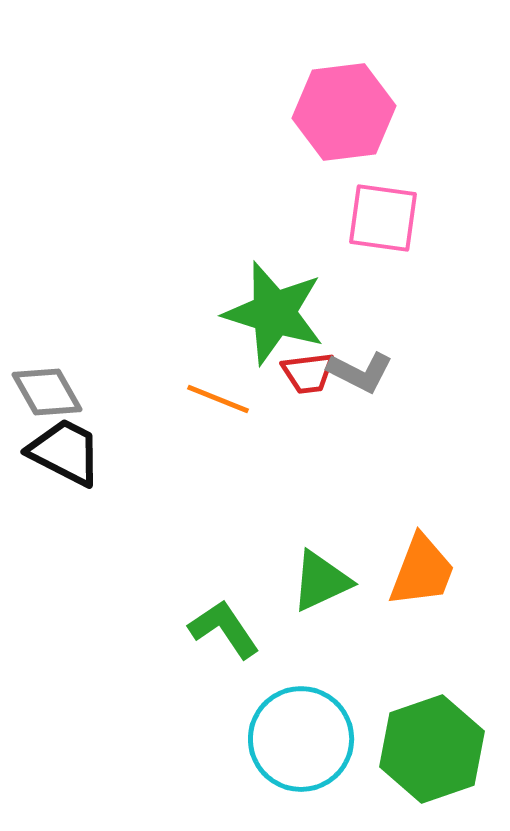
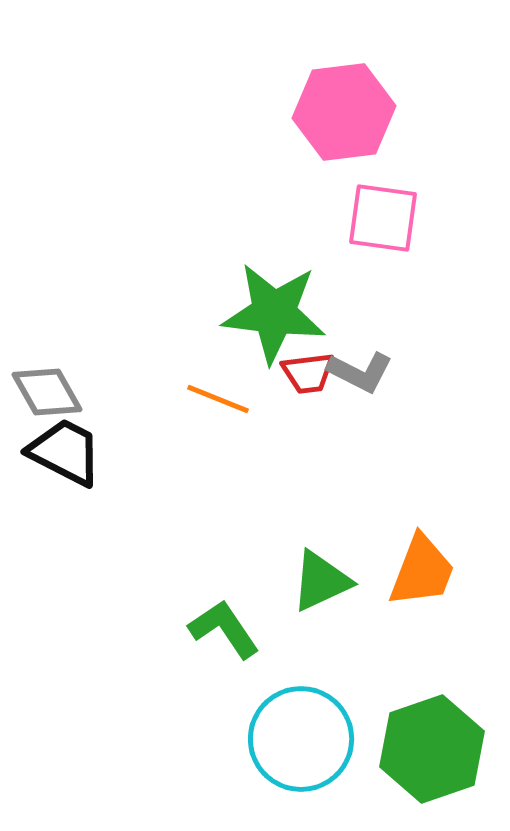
green star: rotated 10 degrees counterclockwise
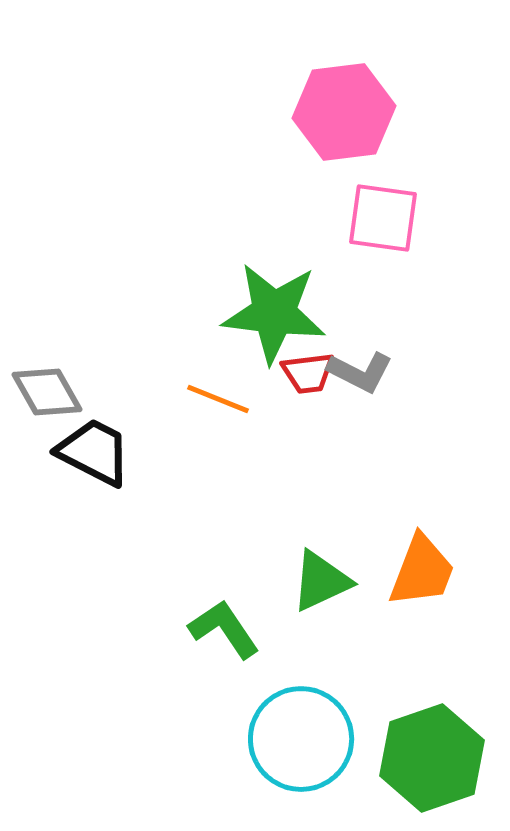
black trapezoid: moved 29 px right
green hexagon: moved 9 px down
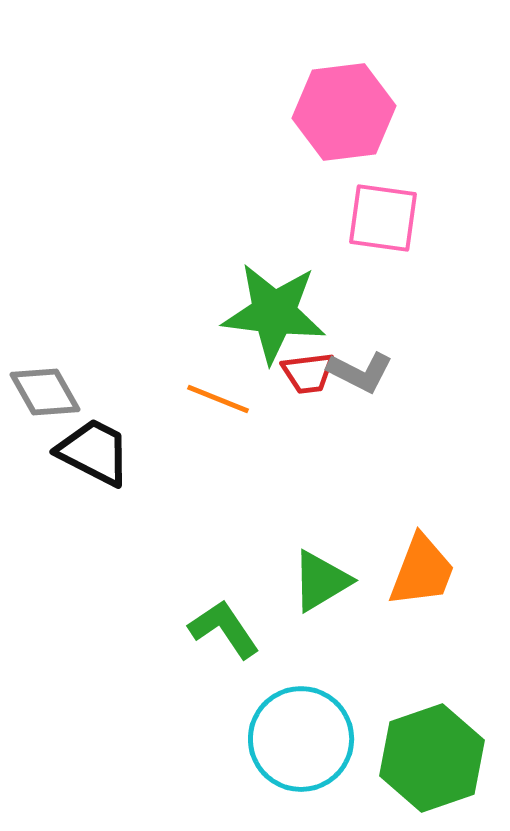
gray diamond: moved 2 px left
green triangle: rotated 6 degrees counterclockwise
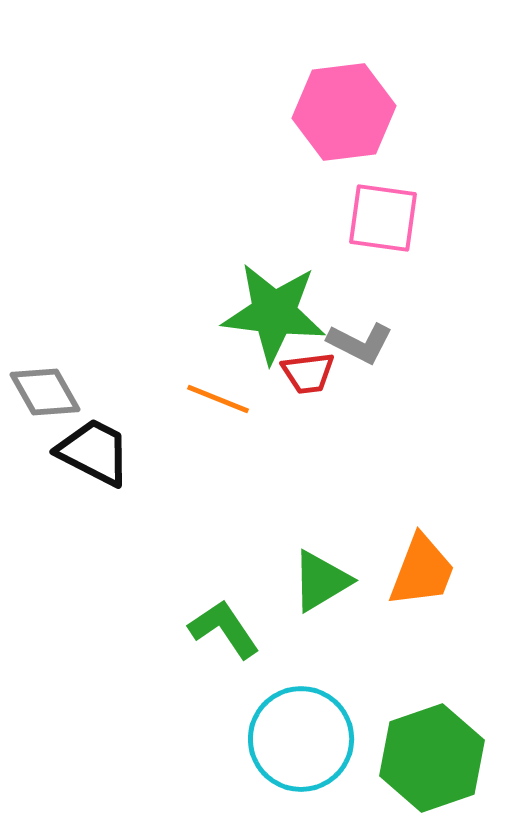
gray L-shape: moved 29 px up
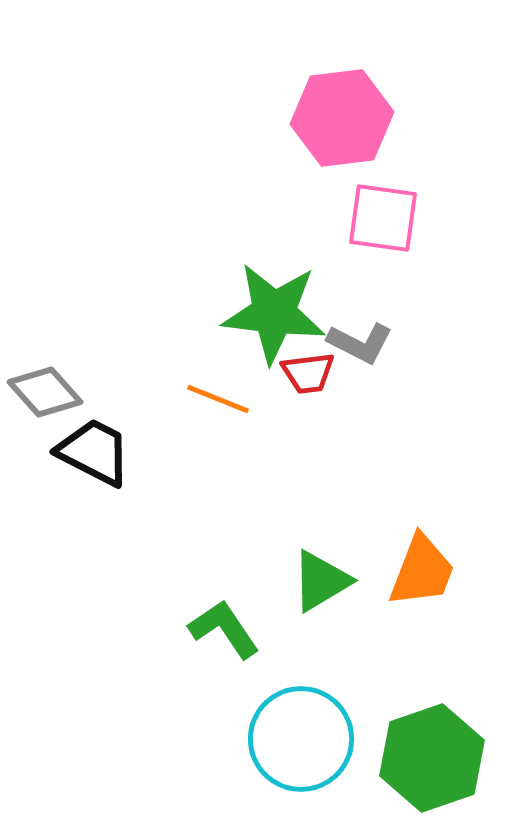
pink hexagon: moved 2 px left, 6 px down
gray diamond: rotated 12 degrees counterclockwise
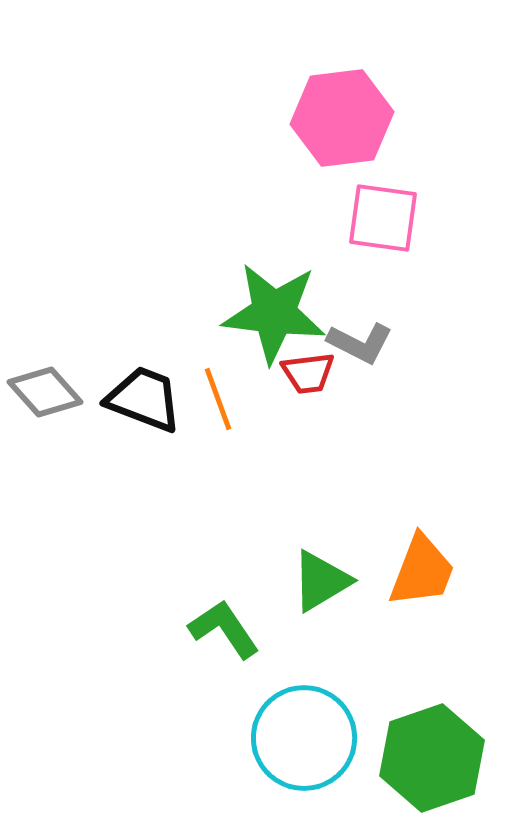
orange line: rotated 48 degrees clockwise
black trapezoid: moved 50 px right, 53 px up; rotated 6 degrees counterclockwise
cyan circle: moved 3 px right, 1 px up
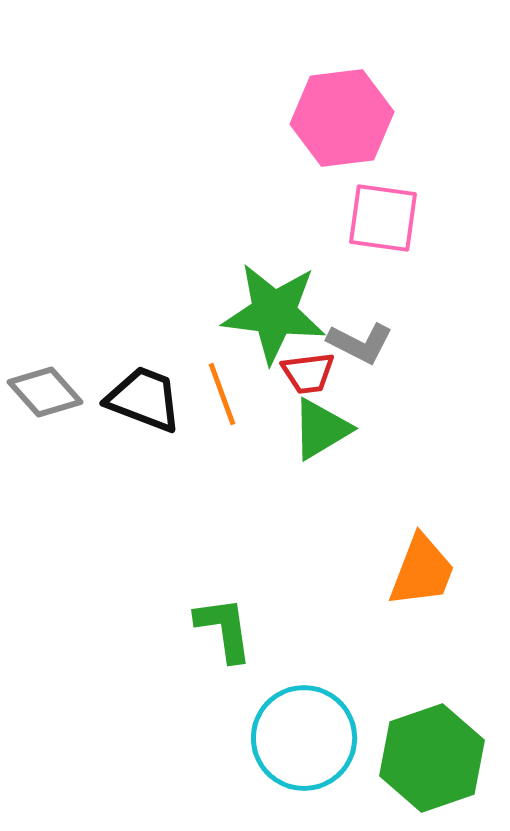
orange line: moved 4 px right, 5 px up
green triangle: moved 152 px up
green L-shape: rotated 26 degrees clockwise
